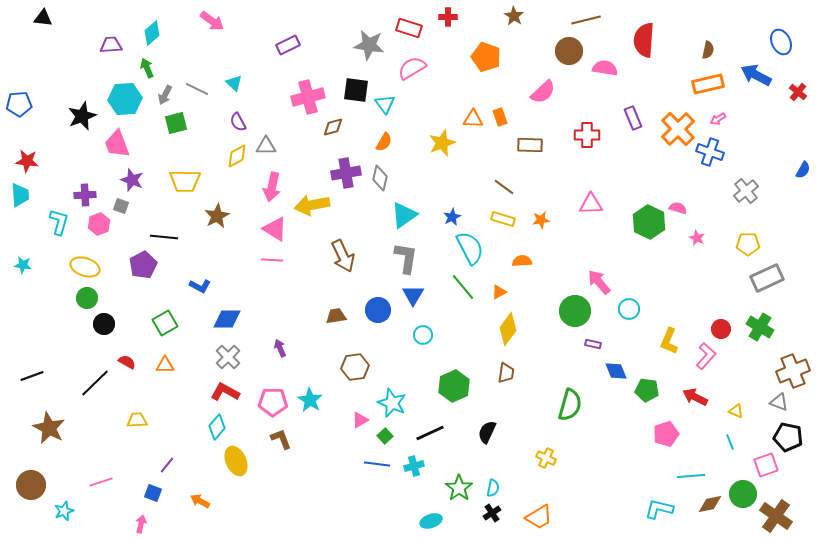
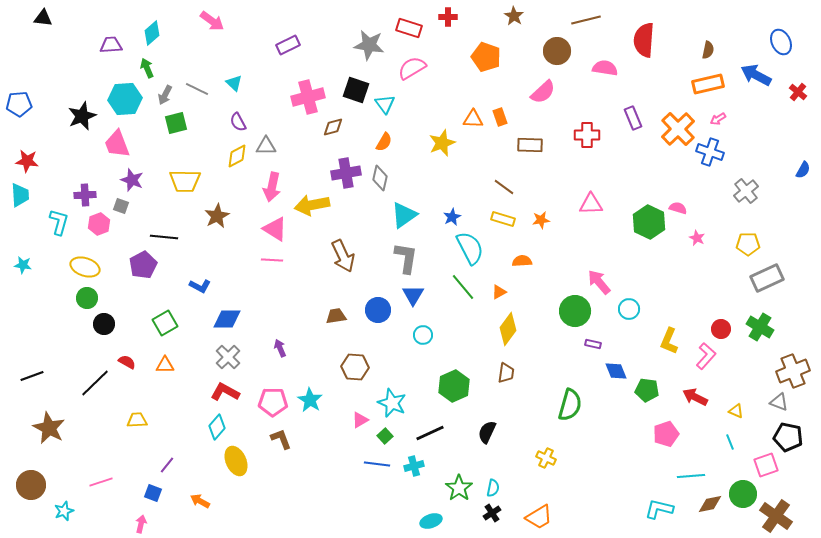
brown circle at (569, 51): moved 12 px left
black square at (356, 90): rotated 12 degrees clockwise
brown hexagon at (355, 367): rotated 12 degrees clockwise
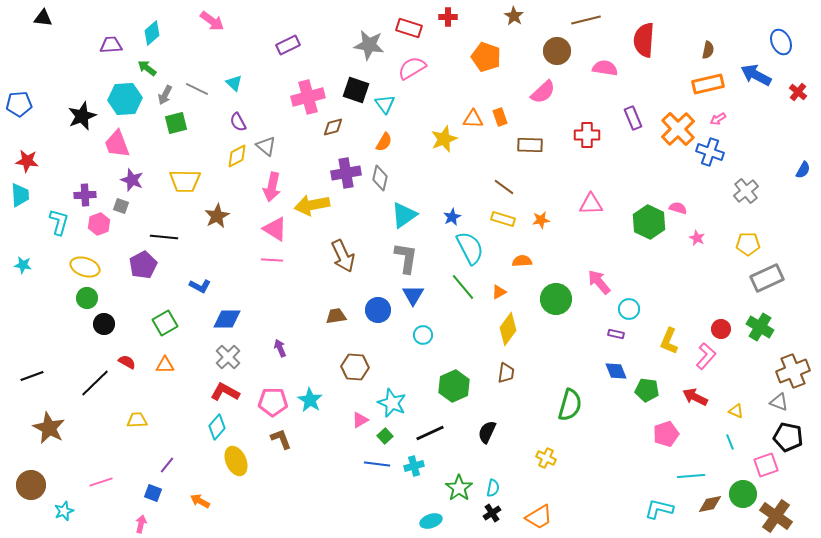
green arrow at (147, 68): rotated 30 degrees counterclockwise
yellow star at (442, 143): moved 2 px right, 4 px up
gray triangle at (266, 146): rotated 40 degrees clockwise
green circle at (575, 311): moved 19 px left, 12 px up
purple rectangle at (593, 344): moved 23 px right, 10 px up
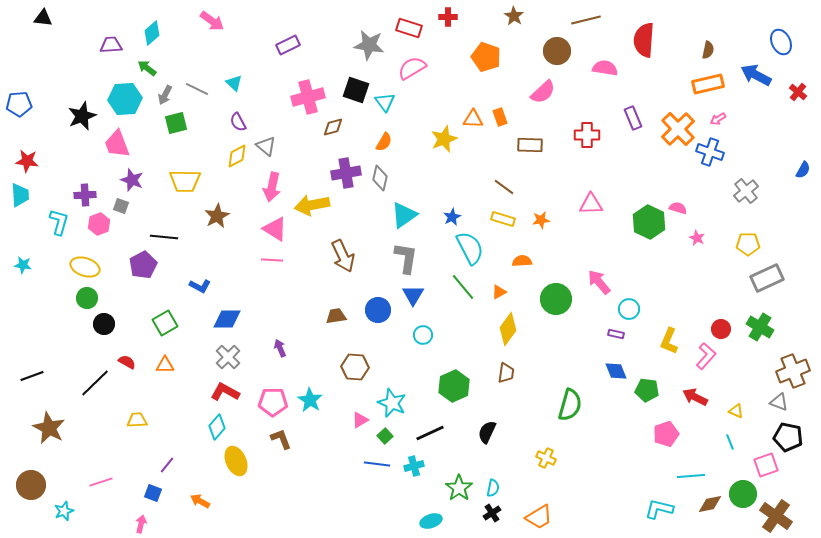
cyan triangle at (385, 104): moved 2 px up
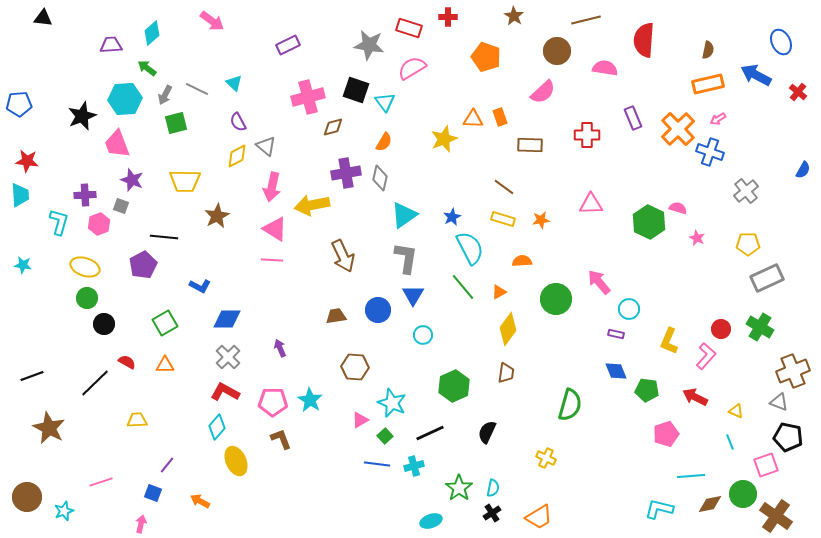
brown circle at (31, 485): moved 4 px left, 12 px down
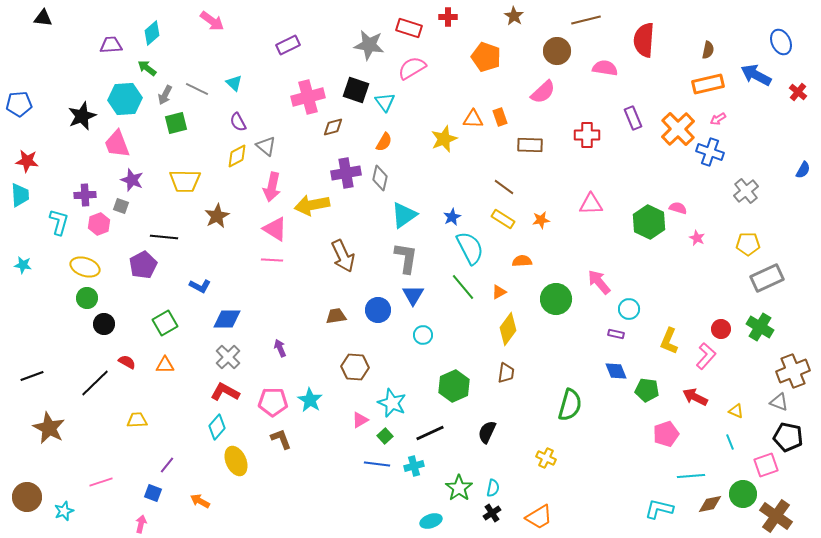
yellow rectangle at (503, 219): rotated 15 degrees clockwise
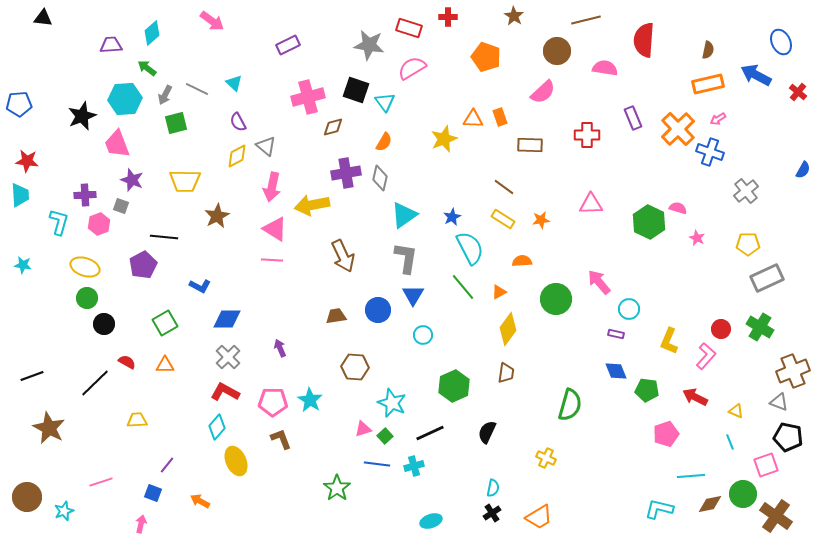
pink triangle at (360, 420): moved 3 px right, 9 px down; rotated 12 degrees clockwise
green star at (459, 488): moved 122 px left
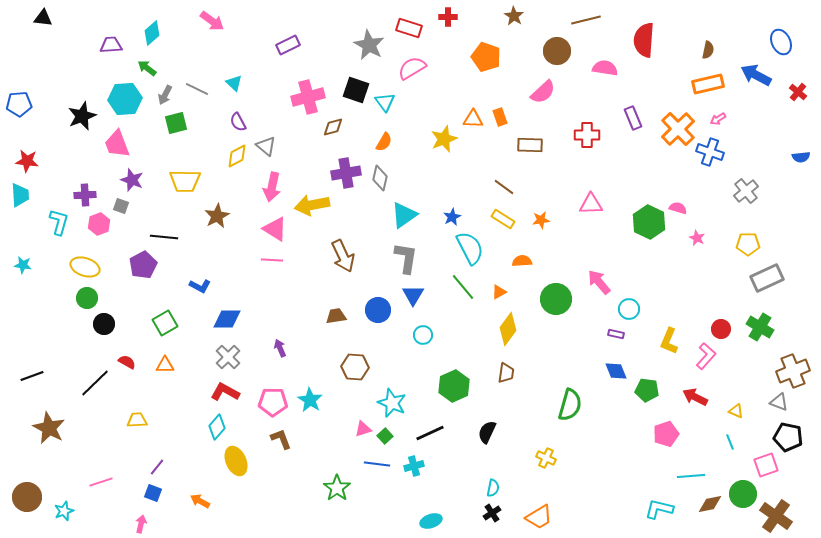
gray star at (369, 45): rotated 20 degrees clockwise
blue semicircle at (803, 170): moved 2 px left, 13 px up; rotated 54 degrees clockwise
purple line at (167, 465): moved 10 px left, 2 px down
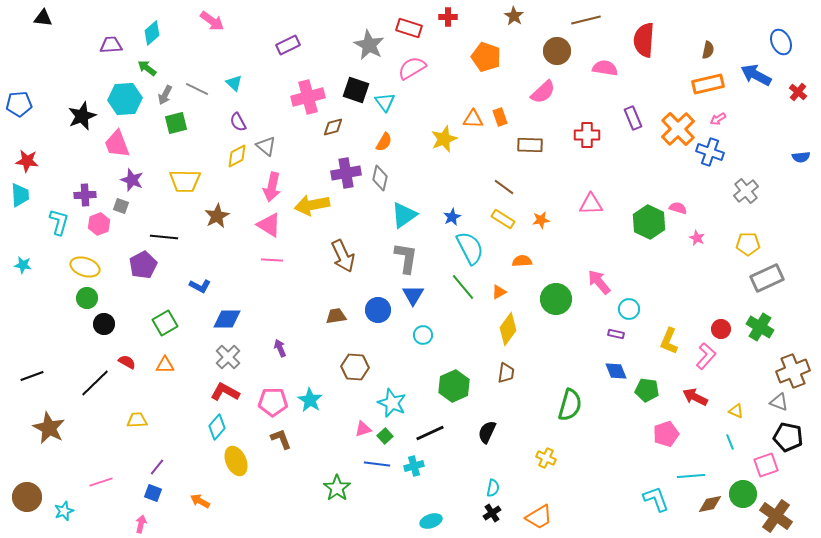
pink triangle at (275, 229): moved 6 px left, 4 px up
cyan L-shape at (659, 509): moved 3 px left, 10 px up; rotated 56 degrees clockwise
